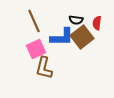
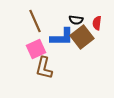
brown line: moved 1 px right
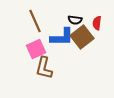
black semicircle: moved 1 px left
